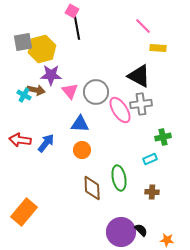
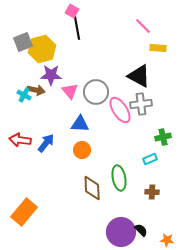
gray square: rotated 12 degrees counterclockwise
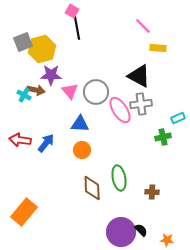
cyan rectangle: moved 28 px right, 41 px up
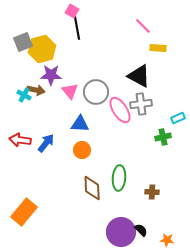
green ellipse: rotated 15 degrees clockwise
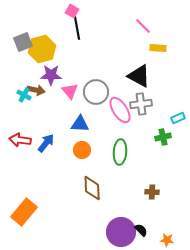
green ellipse: moved 1 px right, 26 px up
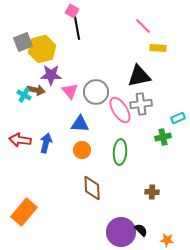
black triangle: rotated 40 degrees counterclockwise
blue arrow: rotated 24 degrees counterclockwise
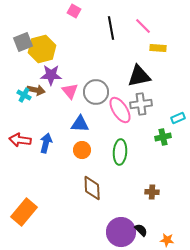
pink square: moved 2 px right
black line: moved 34 px right
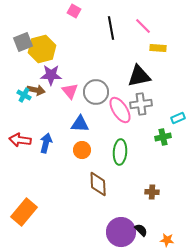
brown diamond: moved 6 px right, 4 px up
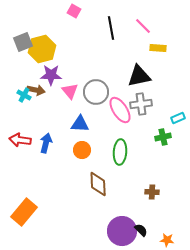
purple circle: moved 1 px right, 1 px up
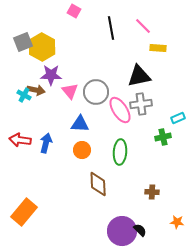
yellow hexagon: moved 2 px up; rotated 16 degrees counterclockwise
black semicircle: moved 1 px left
orange star: moved 10 px right, 18 px up
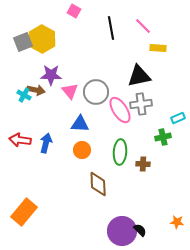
yellow hexagon: moved 8 px up
brown cross: moved 9 px left, 28 px up
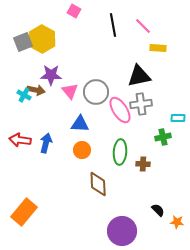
black line: moved 2 px right, 3 px up
cyan rectangle: rotated 24 degrees clockwise
black semicircle: moved 18 px right, 20 px up
